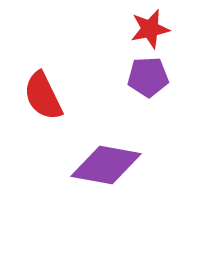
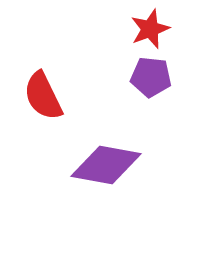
red star: rotated 9 degrees counterclockwise
purple pentagon: moved 3 px right; rotated 9 degrees clockwise
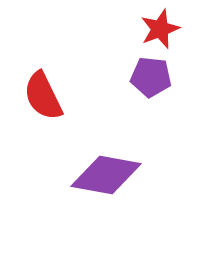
red star: moved 10 px right
purple diamond: moved 10 px down
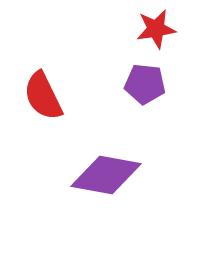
red star: moved 4 px left; rotated 12 degrees clockwise
purple pentagon: moved 6 px left, 7 px down
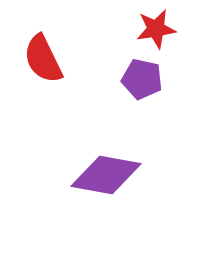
purple pentagon: moved 3 px left, 5 px up; rotated 6 degrees clockwise
red semicircle: moved 37 px up
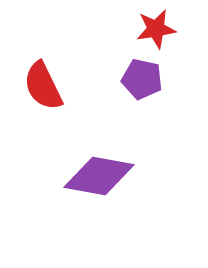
red semicircle: moved 27 px down
purple diamond: moved 7 px left, 1 px down
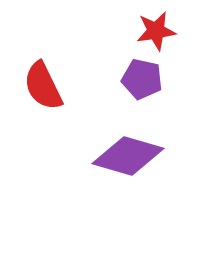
red star: moved 2 px down
purple diamond: moved 29 px right, 20 px up; rotated 6 degrees clockwise
